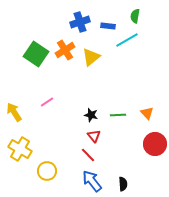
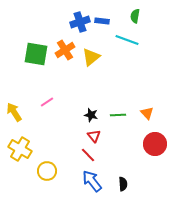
blue rectangle: moved 6 px left, 5 px up
cyan line: rotated 50 degrees clockwise
green square: rotated 25 degrees counterclockwise
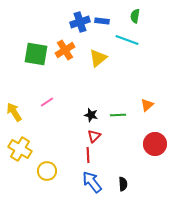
yellow triangle: moved 7 px right, 1 px down
orange triangle: moved 8 px up; rotated 32 degrees clockwise
red triangle: rotated 24 degrees clockwise
red line: rotated 42 degrees clockwise
blue arrow: moved 1 px down
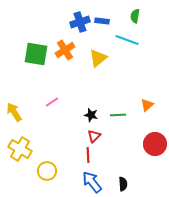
pink line: moved 5 px right
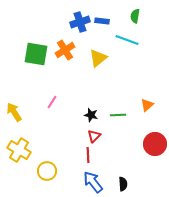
pink line: rotated 24 degrees counterclockwise
yellow cross: moved 1 px left, 1 px down
blue arrow: moved 1 px right
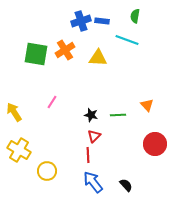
blue cross: moved 1 px right, 1 px up
yellow triangle: rotated 42 degrees clockwise
orange triangle: rotated 32 degrees counterclockwise
black semicircle: moved 3 px right, 1 px down; rotated 40 degrees counterclockwise
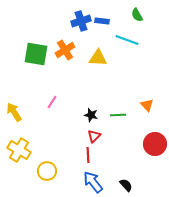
green semicircle: moved 2 px right, 1 px up; rotated 40 degrees counterclockwise
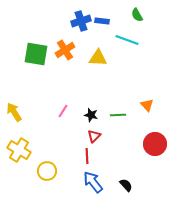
pink line: moved 11 px right, 9 px down
red line: moved 1 px left, 1 px down
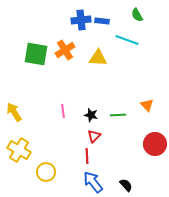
blue cross: moved 1 px up; rotated 12 degrees clockwise
pink line: rotated 40 degrees counterclockwise
yellow circle: moved 1 px left, 1 px down
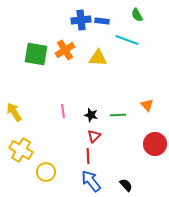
yellow cross: moved 2 px right
red line: moved 1 px right
blue arrow: moved 2 px left, 1 px up
